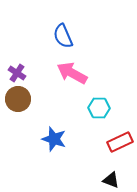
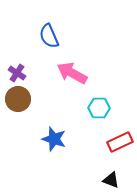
blue semicircle: moved 14 px left
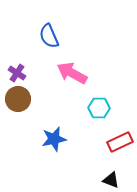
blue star: rotated 30 degrees counterclockwise
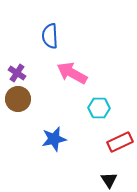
blue semicircle: moved 1 px right; rotated 20 degrees clockwise
black triangle: moved 2 px left; rotated 36 degrees clockwise
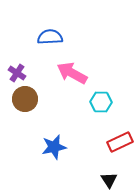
blue semicircle: moved 1 px down; rotated 90 degrees clockwise
brown circle: moved 7 px right
cyan hexagon: moved 2 px right, 6 px up
blue star: moved 8 px down
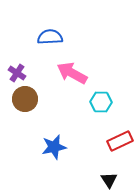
red rectangle: moved 1 px up
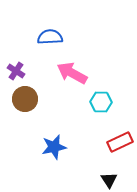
purple cross: moved 1 px left, 2 px up
red rectangle: moved 1 px down
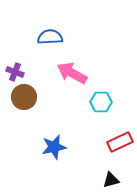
purple cross: moved 1 px left, 1 px down; rotated 12 degrees counterclockwise
brown circle: moved 1 px left, 2 px up
black triangle: moved 2 px right; rotated 48 degrees clockwise
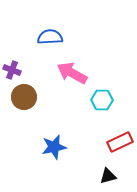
purple cross: moved 3 px left, 2 px up
cyan hexagon: moved 1 px right, 2 px up
black triangle: moved 3 px left, 4 px up
